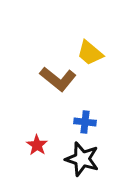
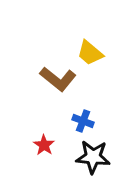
blue cross: moved 2 px left, 1 px up; rotated 15 degrees clockwise
red star: moved 7 px right
black star: moved 11 px right, 2 px up; rotated 12 degrees counterclockwise
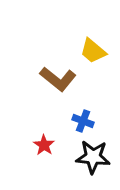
yellow trapezoid: moved 3 px right, 2 px up
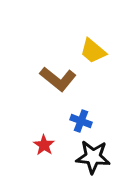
blue cross: moved 2 px left
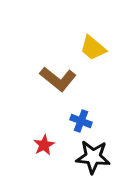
yellow trapezoid: moved 3 px up
red star: rotated 10 degrees clockwise
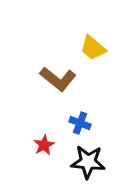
blue cross: moved 1 px left, 2 px down
black star: moved 5 px left, 5 px down
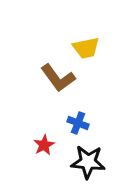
yellow trapezoid: moved 7 px left; rotated 52 degrees counterclockwise
brown L-shape: moved 1 px up; rotated 15 degrees clockwise
blue cross: moved 2 px left
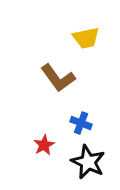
yellow trapezoid: moved 10 px up
blue cross: moved 3 px right
black star: rotated 20 degrees clockwise
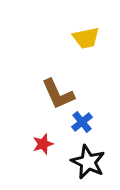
brown L-shape: moved 16 px down; rotated 12 degrees clockwise
blue cross: moved 1 px right, 1 px up; rotated 30 degrees clockwise
red star: moved 1 px left, 1 px up; rotated 10 degrees clockwise
